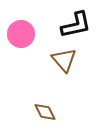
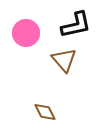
pink circle: moved 5 px right, 1 px up
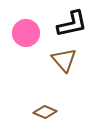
black L-shape: moved 4 px left, 1 px up
brown diamond: rotated 40 degrees counterclockwise
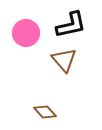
black L-shape: moved 1 px left, 1 px down
brown diamond: rotated 25 degrees clockwise
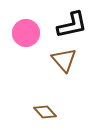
black L-shape: moved 1 px right
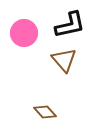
black L-shape: moved 2 px left
pink circle: moved 2 px left
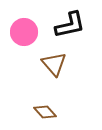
pink circle: moved 1 px up
brown triangle: moved 10 px left, 4 px down
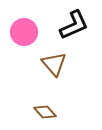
black L-shape: moved 4 px right; rotated 12 degrees counterclockwise
